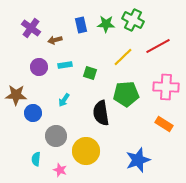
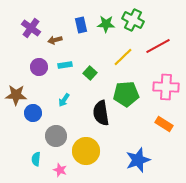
green square: rotated 24 degrees clockwise
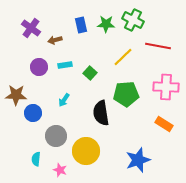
red line: rotated 40 degrees clockwise
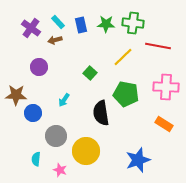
green cross: moved 3 px down; rotated 20 degrees counterclockwise
cyan rectangle: moved 7 px left, 43 px up; rotated 56 degrees clockwise
green pentagon: rotated 15 degrees clockwise
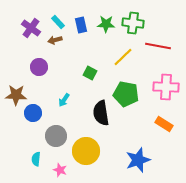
green square: rotated 16 degrees counterclockwise
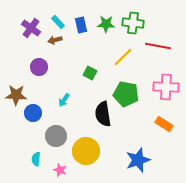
black semicircle: moved 2 px right, 1 px down
